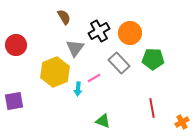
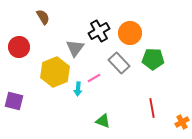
brown semicircle: moved 21 px left
red circle: moved 3 px right, 2 px down
purple square: rotated 24 degrees clockwise
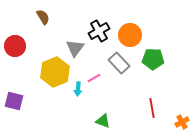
orange circle: moved 2 px down
red circle: moved 4 px left, 1 px up
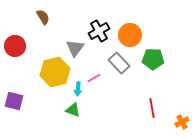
yellow hexagon: rotated 8 degrees clockwise
green triangle: moved 30 px left, 11 px up
